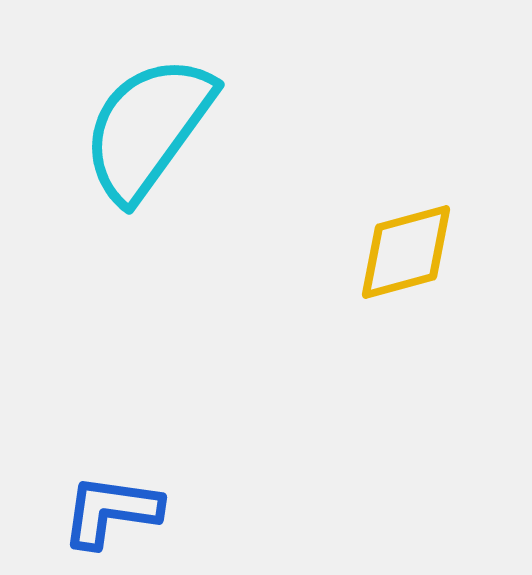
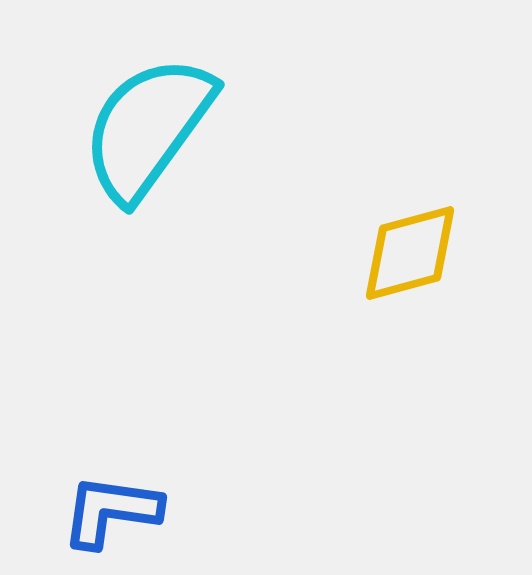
yellow diamond: moved 4 px right, 1 px down
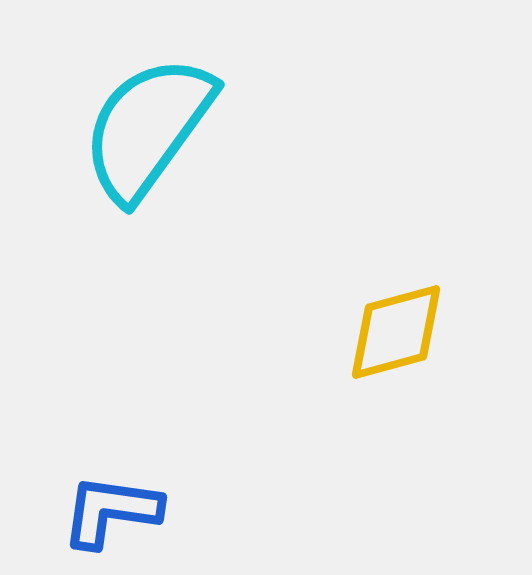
yellow diamond: moved 14 px left, 79 px down
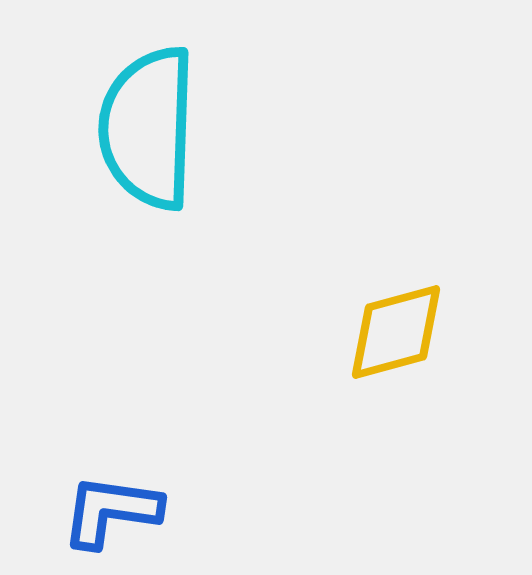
cyan semicircle: rotated 34 degrees counterclockwise
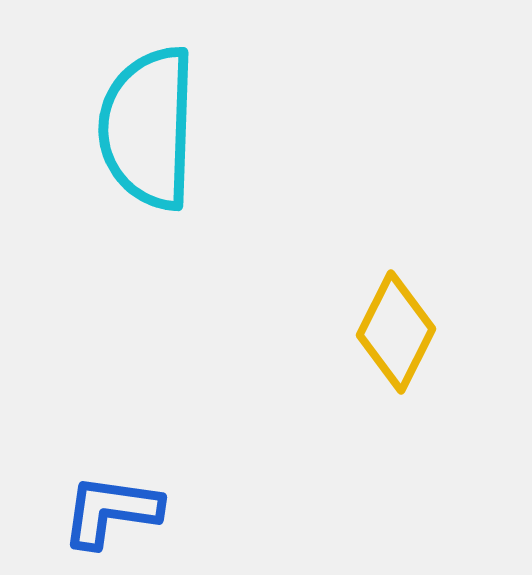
yellow diamond: rotated 48 degrees counterclockwise
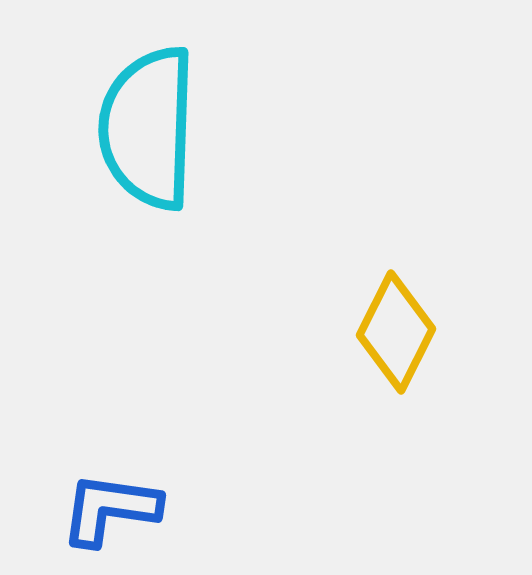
blue L-shape: moved 1 px left, 2 px up
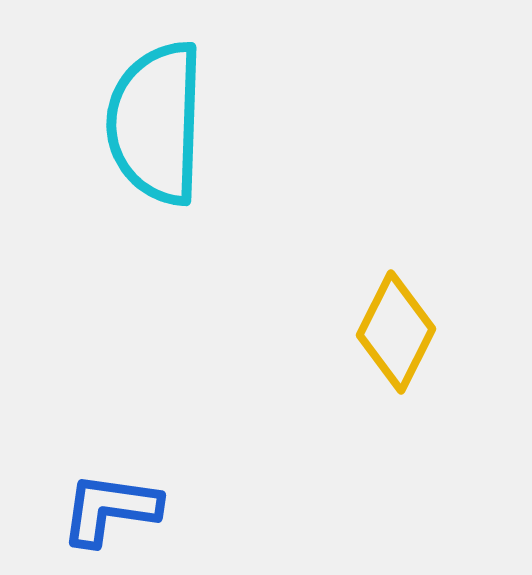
cyan semicircle: moved 8 px right, 5 px up
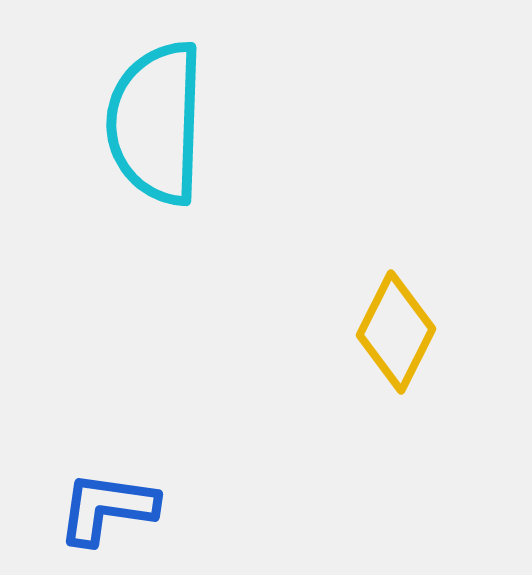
blue L-shape: moved 3 px left, 1 px up
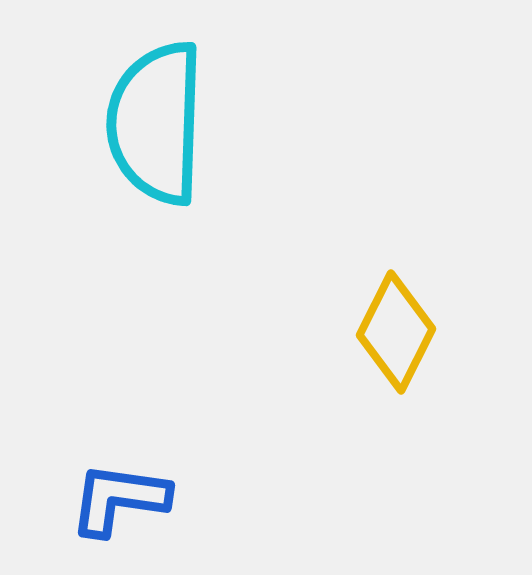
blue L-shape: moved 12 px right, 9 px up
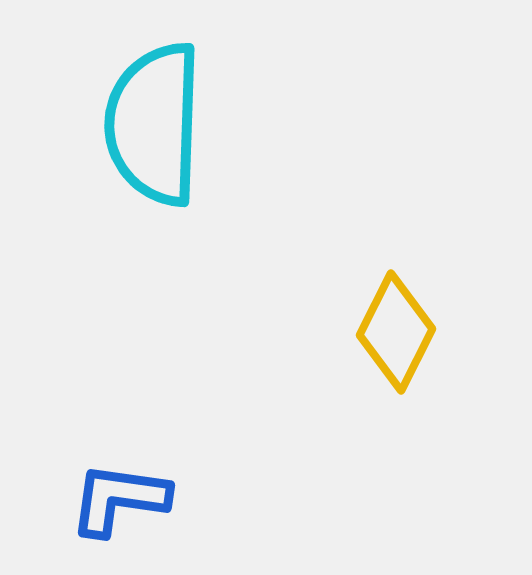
cyan semicircle: moved 2 px left, 1 px down
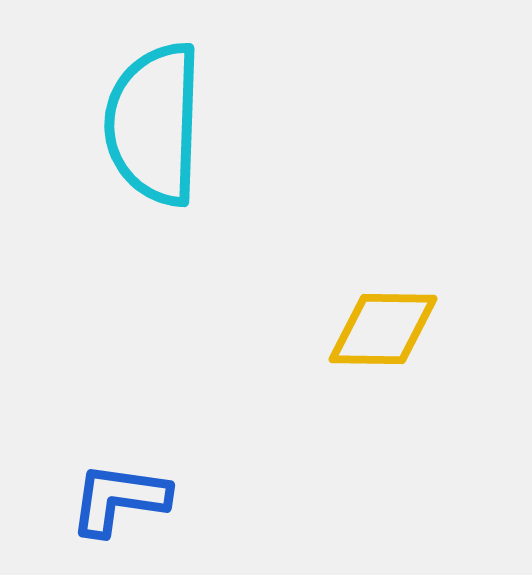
yellow diamond: moved 13 px left, 3 px up; rotated 64 degrees clockwise
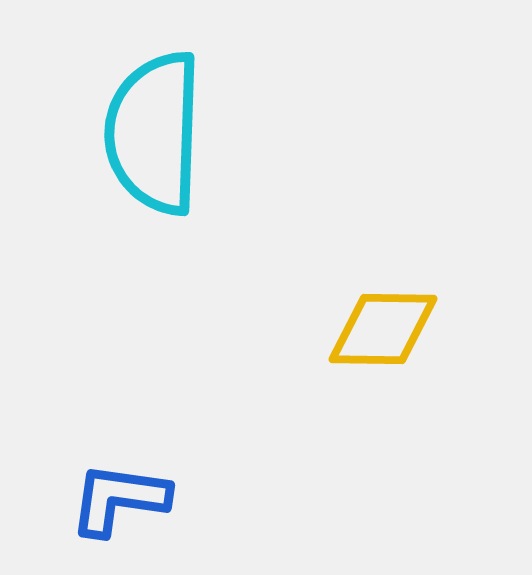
cyan semicircle: moved 9 px down
